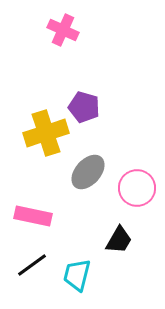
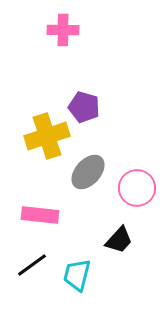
pink cross: rotated 24 degrees counterclockwise
yellow cross: moved 1 px right, 3 px down
pink rectangle: moved 7 px right, 1 px up; rotated 6 degrees counterclockwise
black trapezoid: rotated 12 degrees clockwise
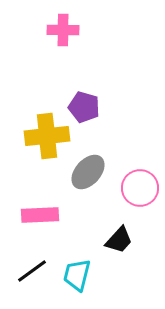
yellow cross: rotated 12 degrees clockwise
pink circle: moved 3 px right
pink rectangle: rotated 9 degrees counterclockwise
black line: moved 6 px down
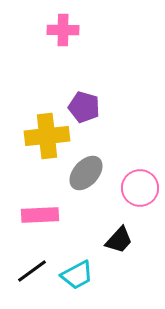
gray ellipse: moved 2 px left, 1 px down
cyan trapezoid: rotated 132 degrees counterclockwise
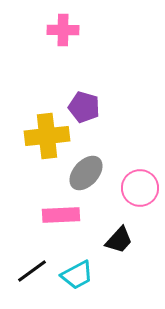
pink rectangle: moved 21 px right
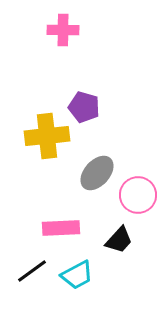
gray ellipse: moved 11 px right
pink circle: moved 2 px left, 7 px down
pink rectangle: moved 13 px down
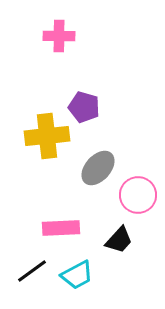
pink cross: moved 4 px left, 6 px down
gray ellipse: moved 1 px right, 5 px up
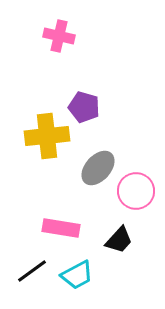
pink cross: rotated 12 degrees clockwise
pink circle: moved 2 px left, 4 px up
pink rectangle: rotated 12 degrees clockwise
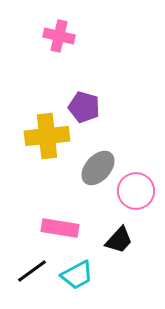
pink rectangle: moved 1 px left
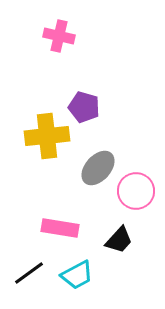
black line: moved 3 px left, 2 px down
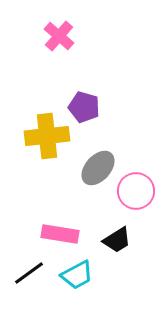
pink cross: rotated 28 degrees clockwise
pink rectangle: moved 6 px down
black trapezoid: moved 2 px left; rotated 16 degrees clockwise
